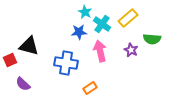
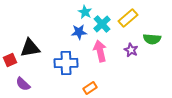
cyan cross: rotated 12 degrees clockwise
black triangle: moved 1 px right, 2 px down; rotated 25 degrees counterclockwise
blue cross: rotated 10 degrees counterclockwise
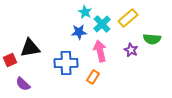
orange rectangle: moved 3 px right, 11 px up; rotated 24 degrees counterclockwise
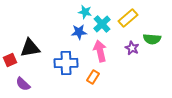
cyan star: rotated 16 degrees counterclockwise
purple star: moved 1 px right, 2 px up
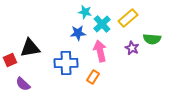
blue star: moved 1 px left, 1 px down
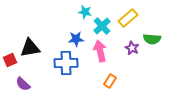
cyan cross: moved 2 px down
blue star: moved 2 px left, 6 px down
orange rectangle: moved 17 px right, 4 px down
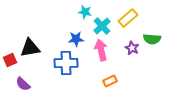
pink arrow: moved 1 px right, 1 px up
orange rectangle: rotated 32 degrees clockwise
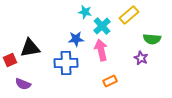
yellow rectangle: moved 1 px right, 3 px up
purple star: moved 9 px right, 10 px down
purple semicircle: rotated 21 degrees counterclockwise
